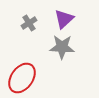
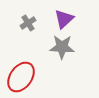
gray cross: moved 1 px left
red ellipse: moved 1 px left, 1 px up
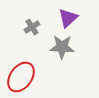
purple triangle: moved 4 px right, 1 px up
gray cross: moved 4 px right, 4 px down
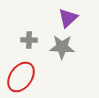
gray cross: moved 3 px left, 13 px down; rotated 35 degrees clockwise
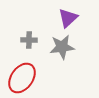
gray star: rotated 10 degrees counterclockwise
red ellipse: moved 1 px right, 1 px down
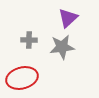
red ellipse: rotated 40 degrees clockwise
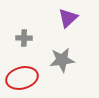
gray cross: moved 5 px left, 2 px up
gray star: moved 13 px down
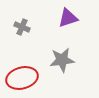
purple triangle: rotated 25 degrees clockwise
gray cross: moved 2 px left, 11 px up; rotated 21 degrees clockwise
